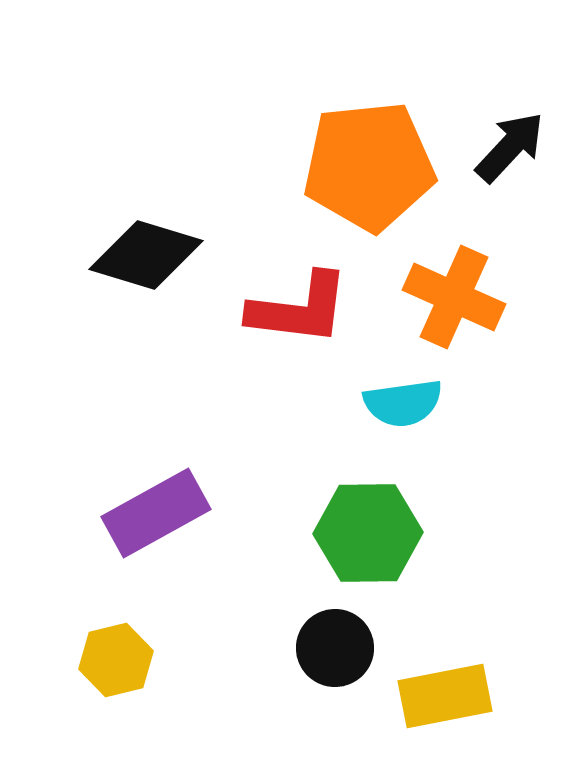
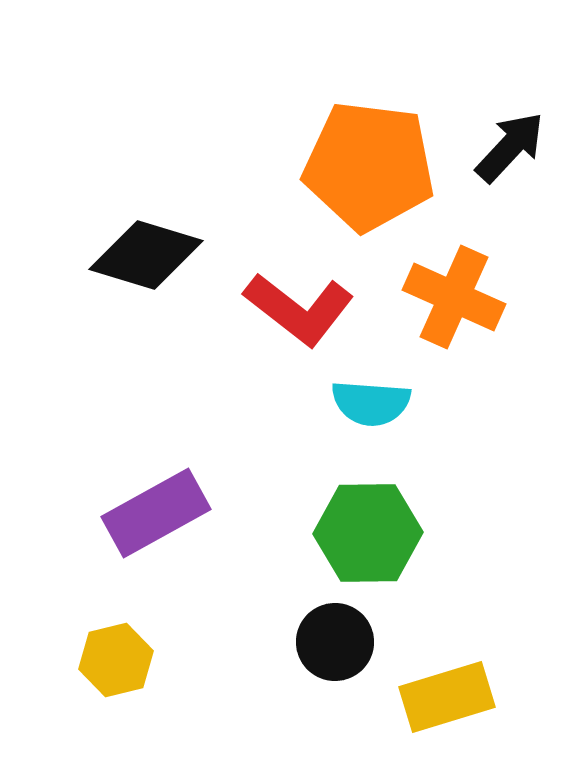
orange pentagon: rotated 13 degrees clockwise
red L-shape: rotated 31 degrees clockwise
cyan semicircle: moved 32 px left; rotated 12 degrees clockwise
black circle: moved 6 px up
yellow rectangle: moved 2 px right, 1 px down; rotated 6 degrees counterclockwise
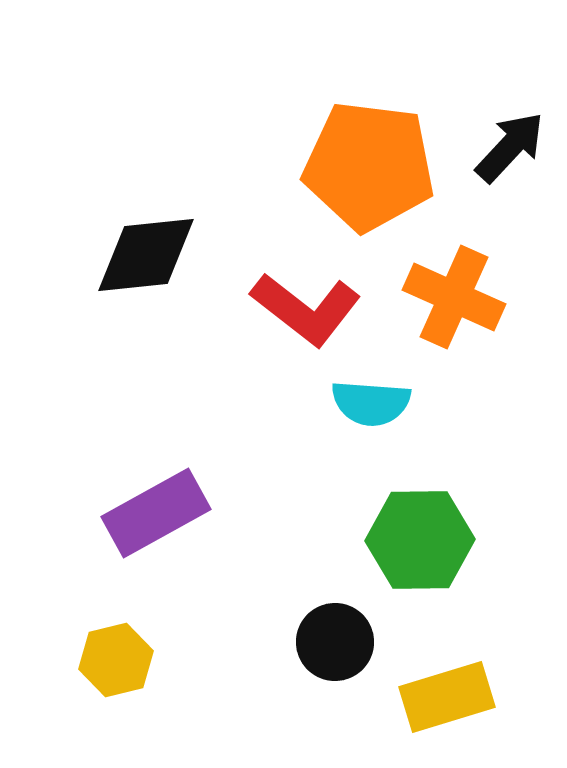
black diamond: rotated 23 degrees counterclockwise
red L-shape: moved 7 px right
green hexagon: moved 52 px right, 7 px down
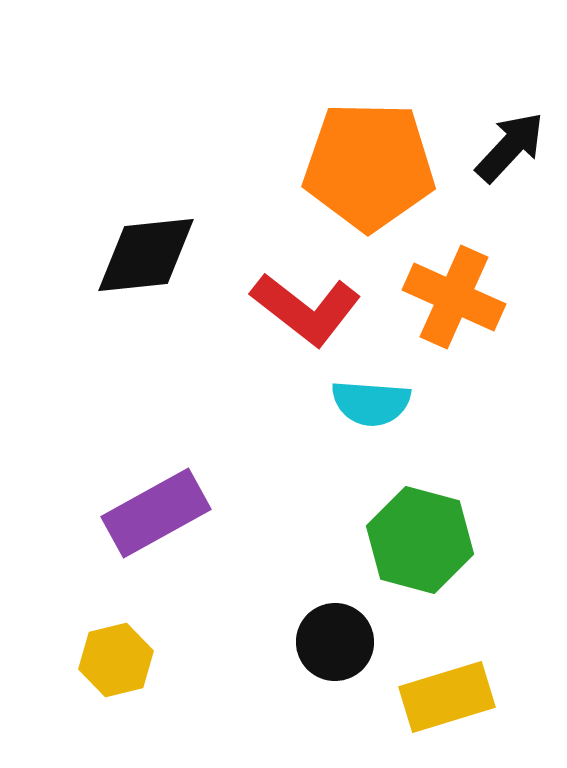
orange pentagon: rotated 6 degrees counterclockwise
green hexagon: rotated 16 degrees clockwise
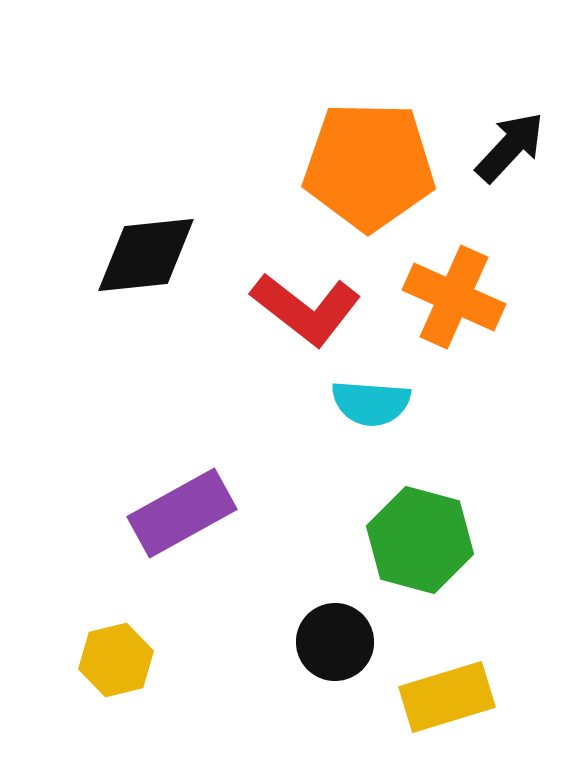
purple rectangle: moved 26 px right
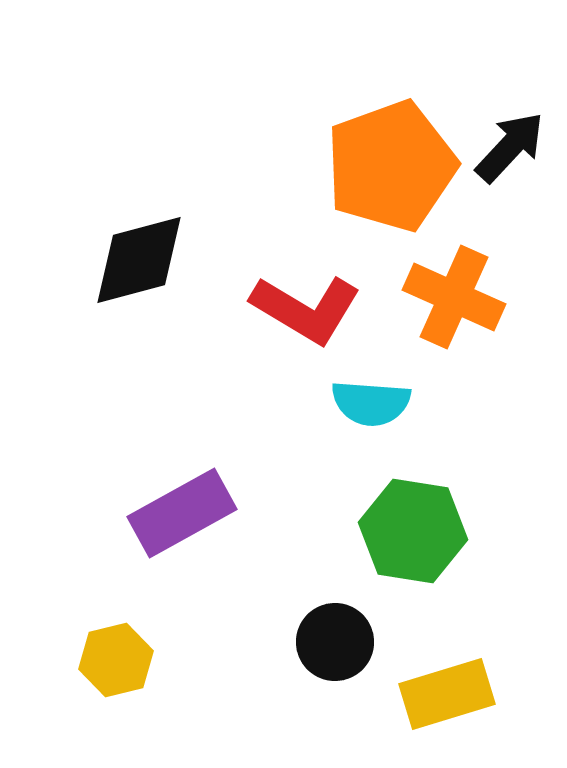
orange pentagon: moved 22 px right; rotated 21 degrees counterclockwise
black diamond: moved 7 px left, 5 px down; rotated 9 degrees counterclockwise
red L-shape: rotated 7 degrees counterclockwise
green hexagon: moved 7 px left, 9 px up; rotated 6 degrees counterclockwise
yellow rectangle: moved 3 px up
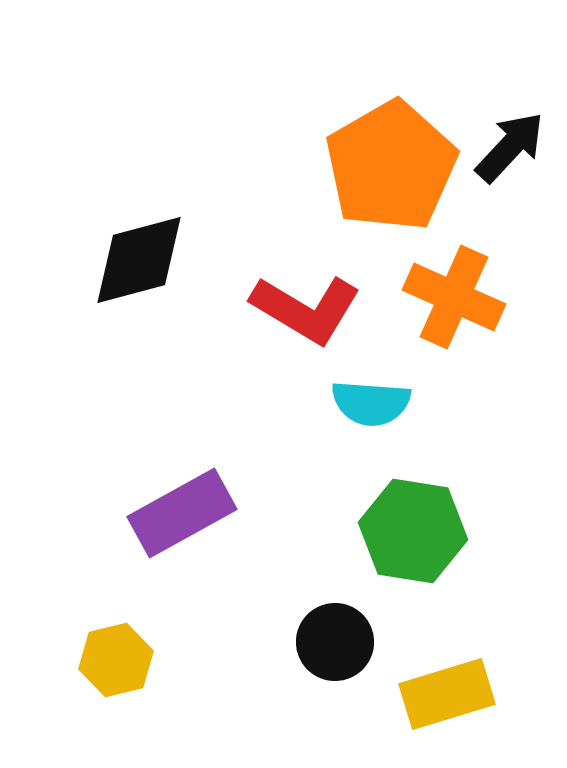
orange pentagon: rotated 10 degrees counterclockwise
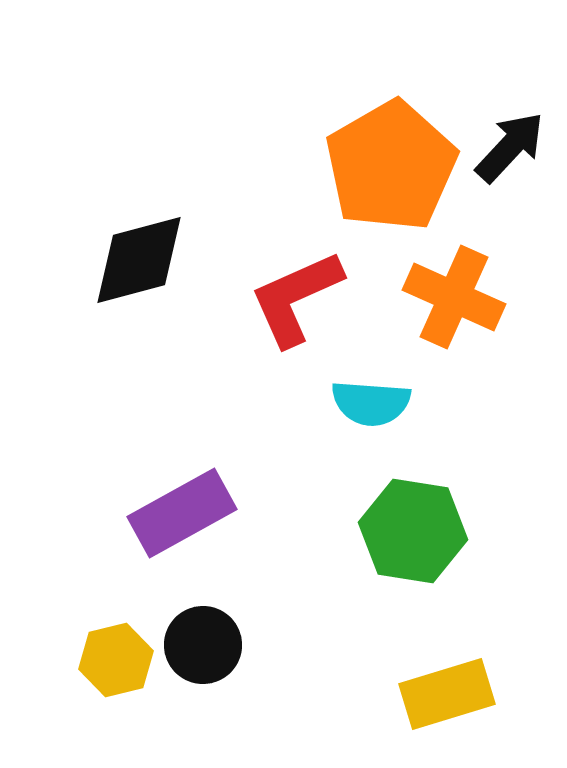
red L-shape: moved 10 px left, 11 px up; rotated 125 degrees clockwise
black circle: moved 132 px left, 3 px down
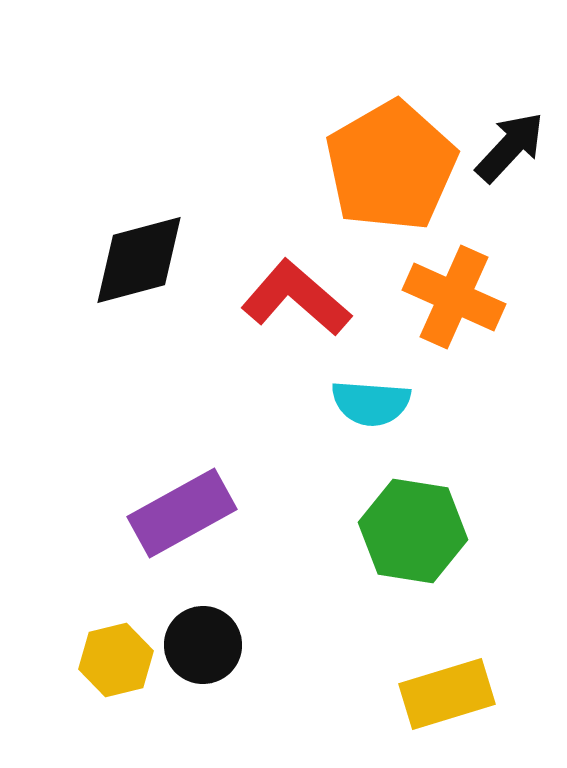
red L-shape: rotated 65 degrees clockwise
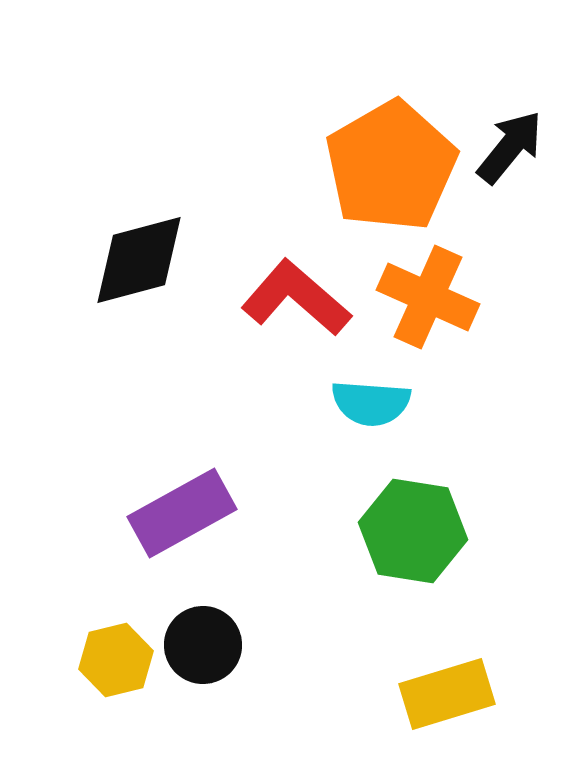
black arrow: rotated 4 degrees counterclockwise
orange cross: moved 26 px left
